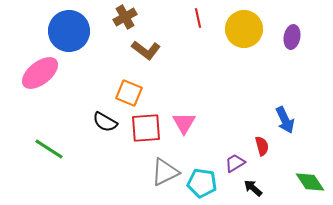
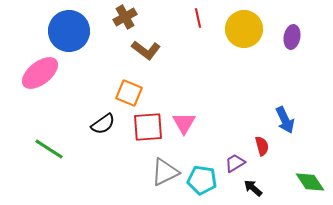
black semicircle: moved 2 px left, 2 px down; rotated 65 degrees counterclockwise
red square: moved 2 px right, 1 px up
cyan pentagon: moved 3 px up
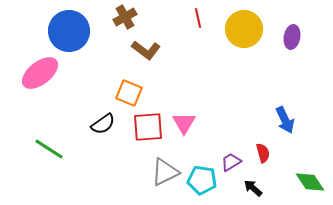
red semicircle: moved 1 px right, 7 px down
purple trapezoid: moved 4 px left, 1 px up
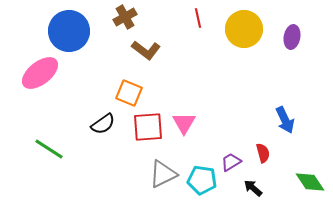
gray triangle: moved 2 px left, 2 px down
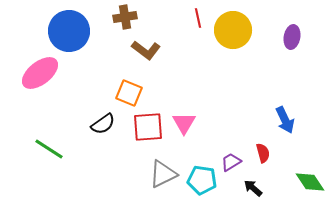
brown cross: rotated 20 degrees clockwise
yellow circle: moved 11 px left, 1 px down
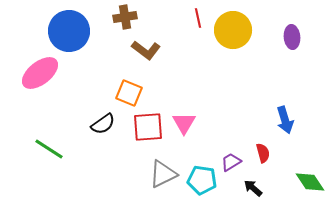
purple ellipse: rotated 15 degrees counterclockwise
blue arrow: rotated 8 degrees clockwise
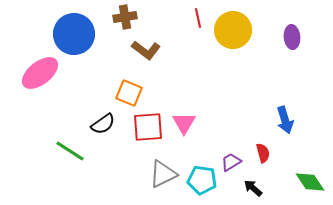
blue circle: moved 5 px right, 3 px down
green line: moved 21 px right, 2 px down
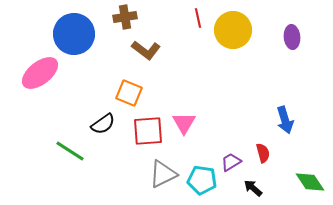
red square: moved 4 px down
